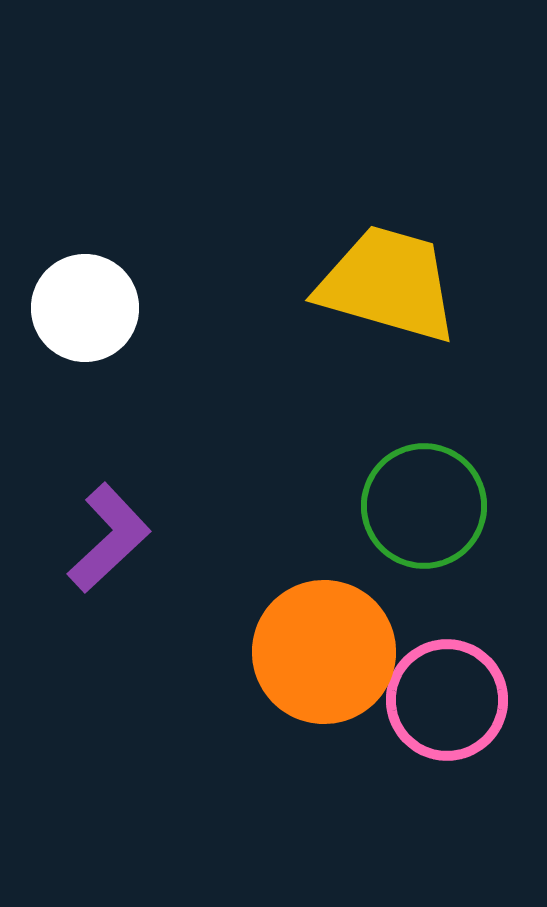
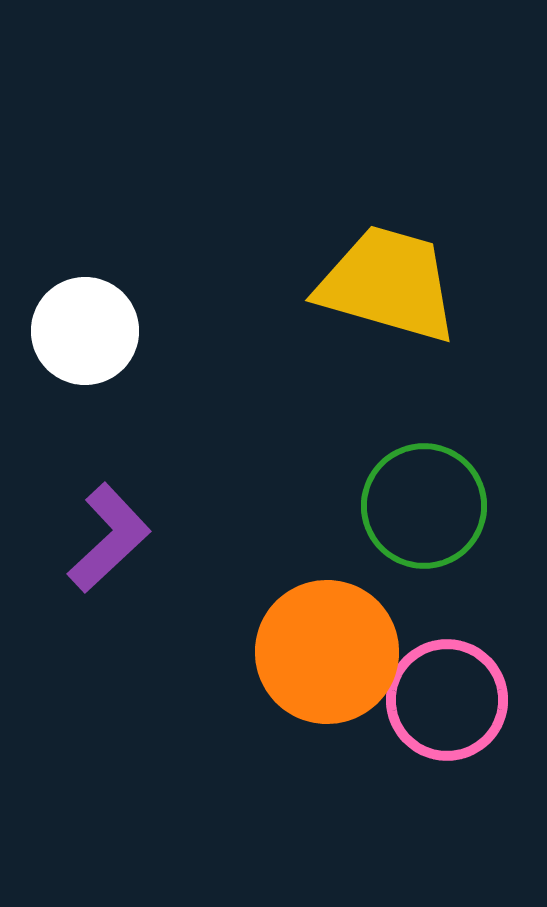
white circle: moved 23 px down
orange circle: moved 3 px right
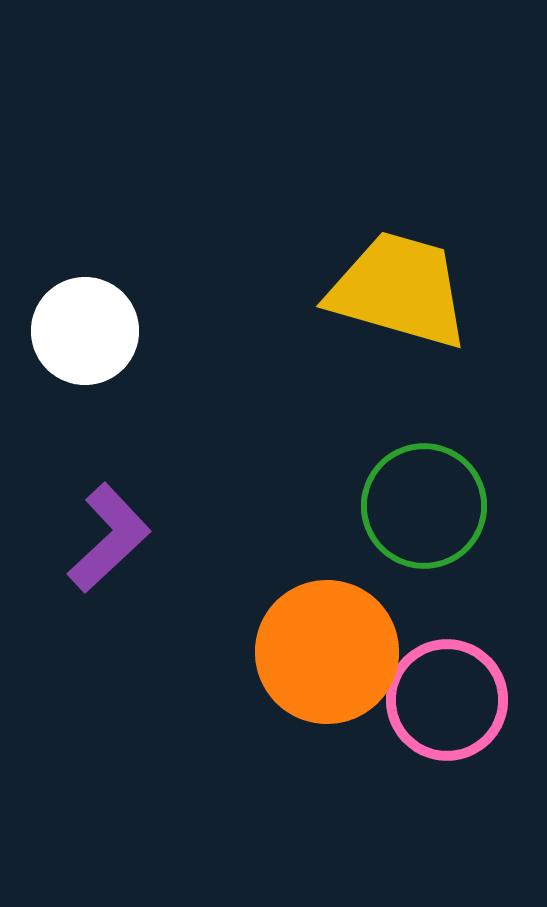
yellow trapezoid: moved 11 px right, 6 px down
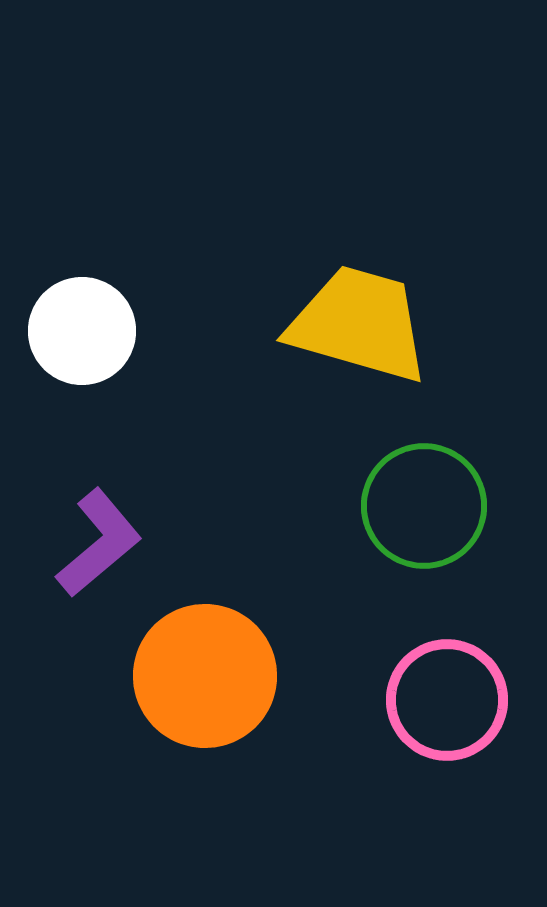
yellow trapezoid: moved 40 px left, 34 px down
white circle: moved 3 px left
purple L-shape: moved 10 px left, 5 px down; rotated 3 degrees clockwise
orange circle: moved 122 px left, 24 px down
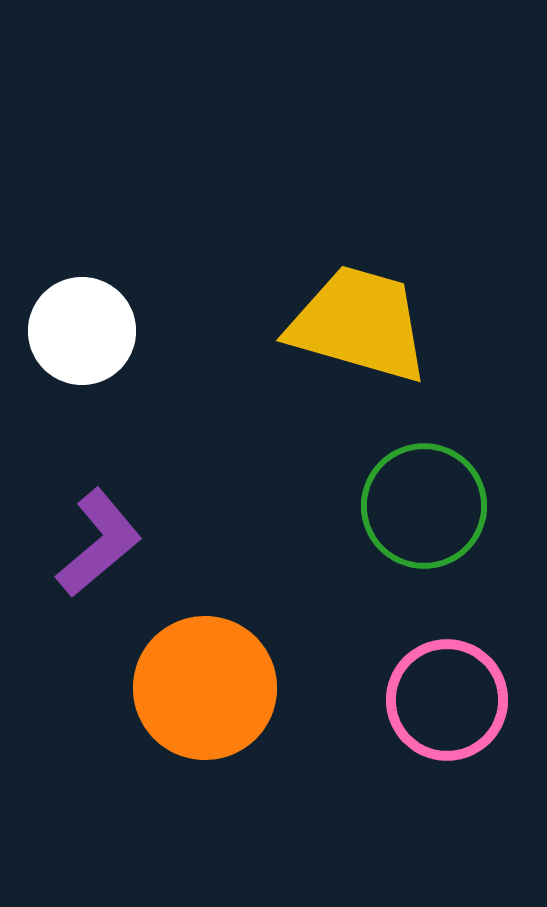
orange circle: moved 12 px down
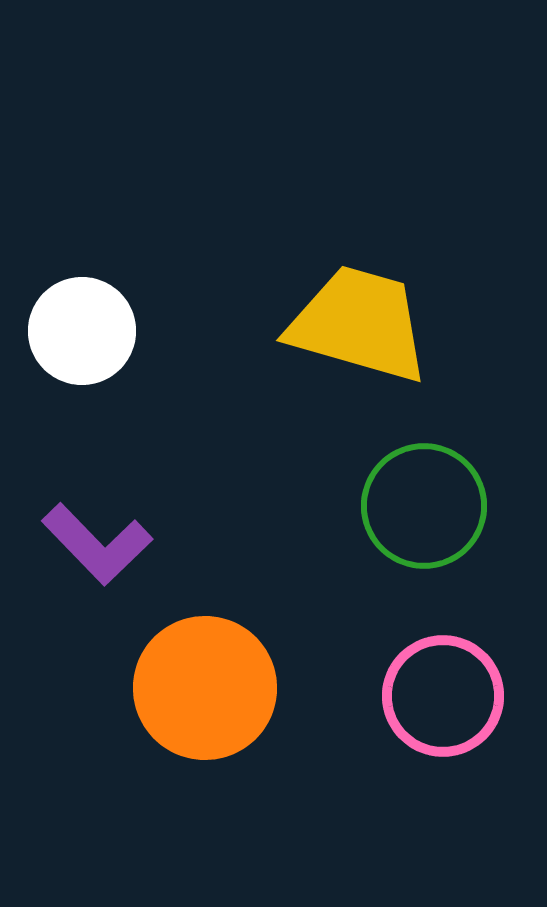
purple L-shape: moved 2 px left, 1 px down; rotated 86 degrees clockwise
pink circle: moved 4 px left, 4 px up
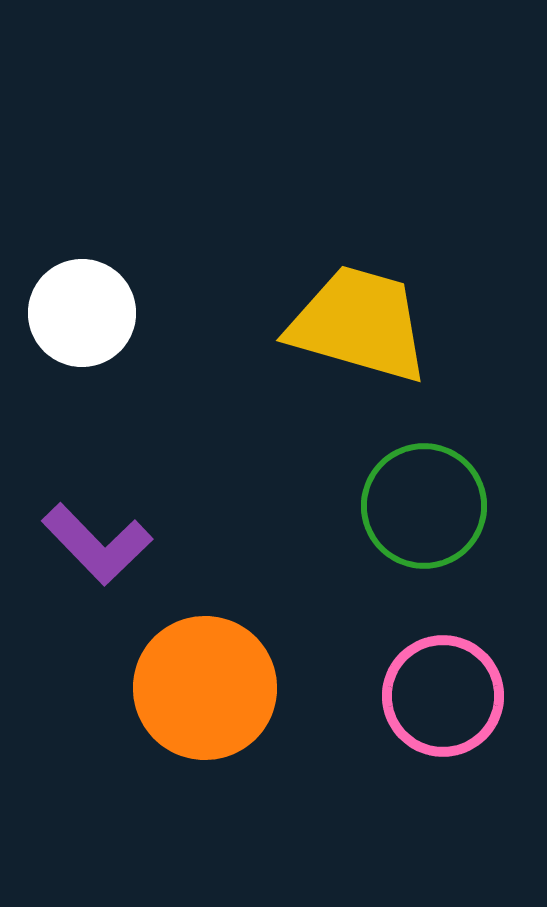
white circle: moved 18 px up
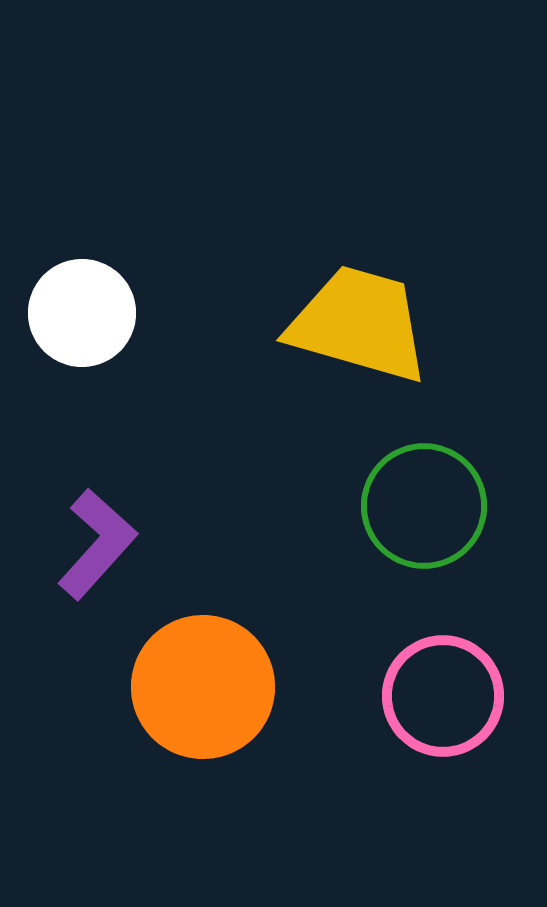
purple L-shape: rotated 94 degrees counterclockwise
orange circle: moved 2 px left, 1 px up
